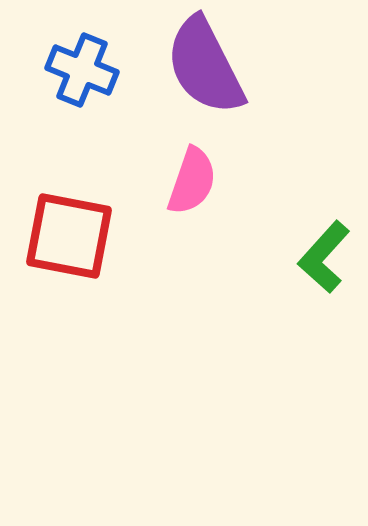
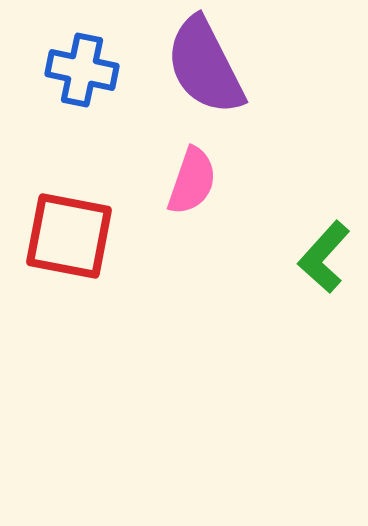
blue cross: rotated 10 degrees counterclockwise
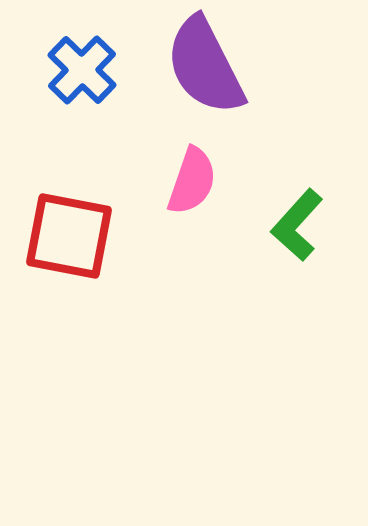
blue cross: rotated 32 degrees clockwise
green L-shape: moved 27 px left, 32 px up
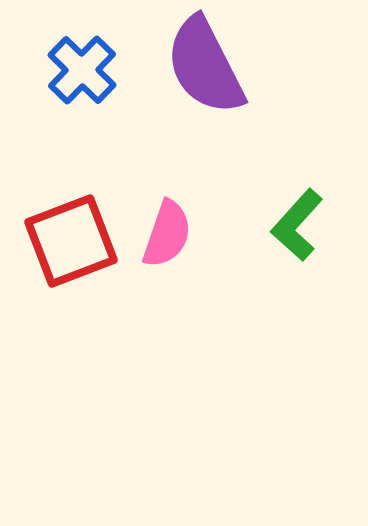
pink semicircle: moved 25 px left, 53 px down
red square: moved 2 px right, 5 px down; rotated 32 degrees counterclockwise
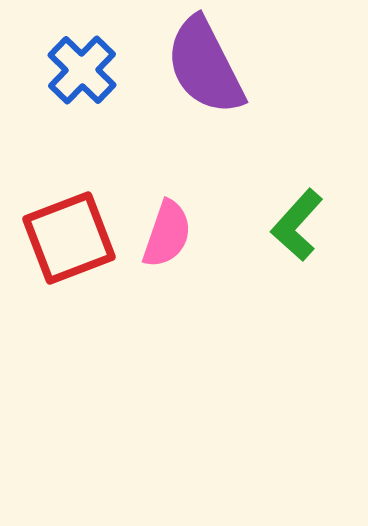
red square: moved 2 px left, 3 px up
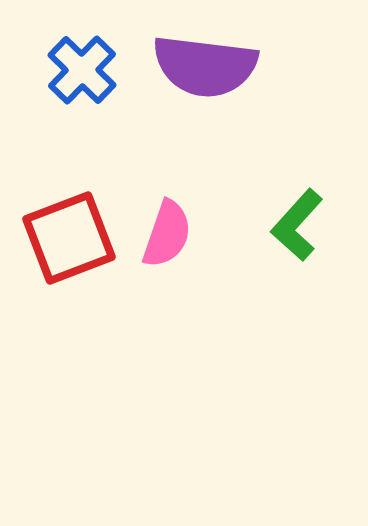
purple semicircle: rotated 56 degrees counterclockwise
